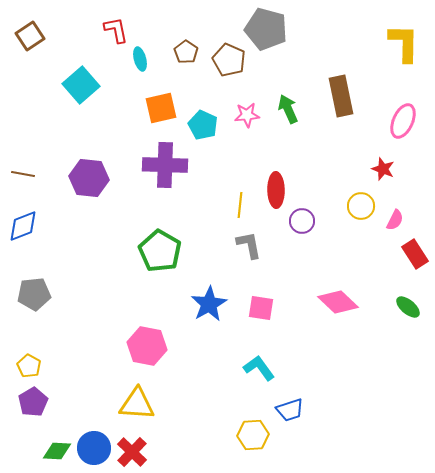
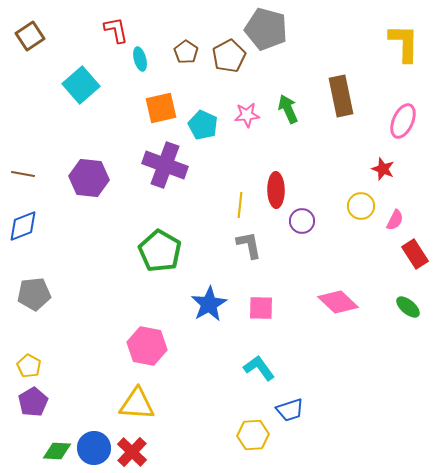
brown pentagon at (229, 60): moved 4 px up; rotated 20 degrees clockwise
purple cross at (165, 165): rotated 18 degrees clockwise
pink square at (261, 308): rotated 8 degrees counterclockwise
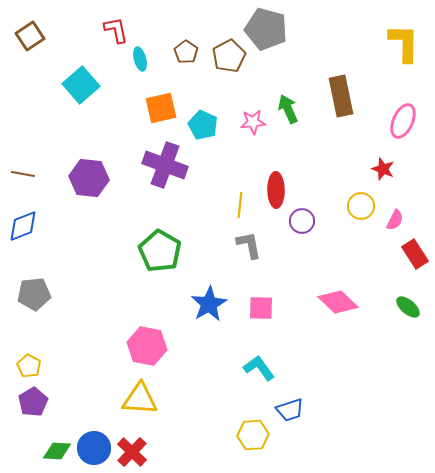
pink star at (247, 115): moved 6 px right, 7 px down
yellow triangle at (137, 404): moved 3 px right, 5 px up
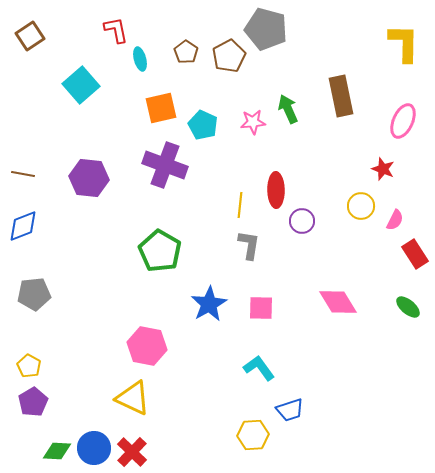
gray L-shape at (249, 245): rotated 20 degrees clockwise
pink diamond at (338, 302): rotated 15 degrees clockwise
yellow triangle at (140, 399): moved 7 px left, 1 px up; rotated 21 degrees clockwise
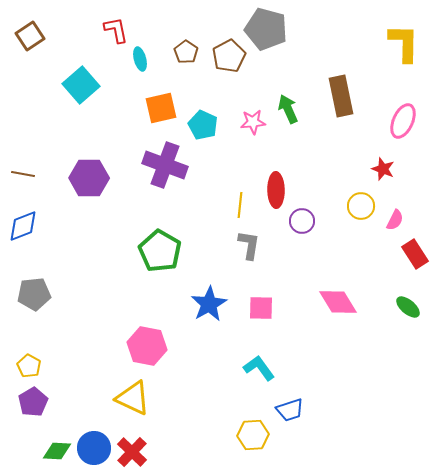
purple hexagon at (89, 178): rotated 6 degrees counterclockwise
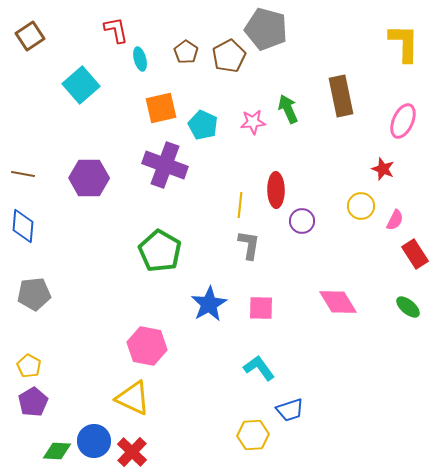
blue diamond at (23, 226): rotated 64 degrees counterclockwise
blue circle at (94, 448): moved 7 px up
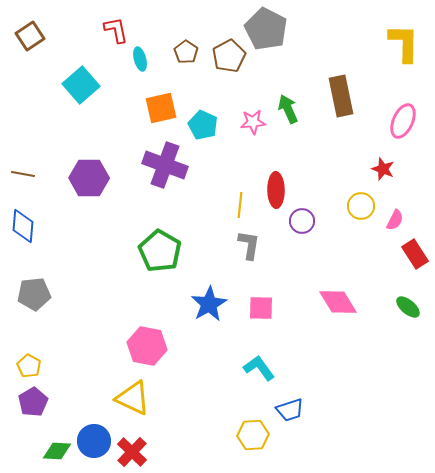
gray pentagon at (266, 29): rotated 12 degrees clockwise
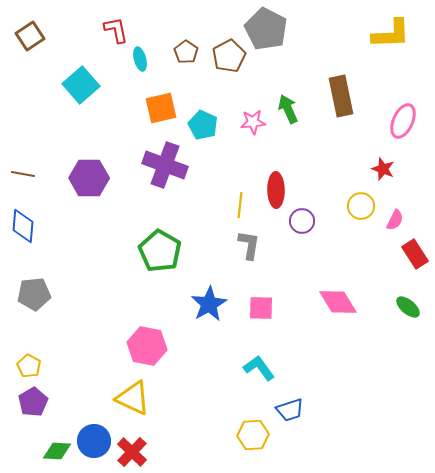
yellow L-shape at (404, 43): moved 13 px left, 9 px up; rotated 87 degrees clockwise
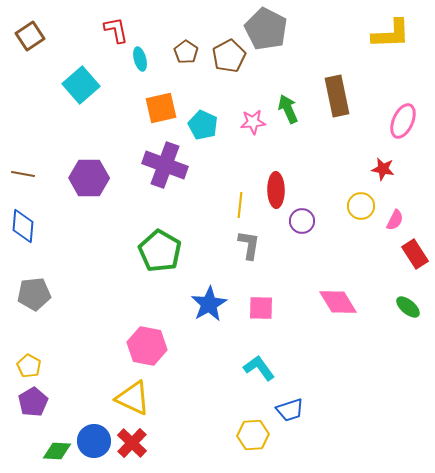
brown rectangle at (341, 96): moved 4 px left
red star at (383, 169): rotated 10 degrees counterclockwise
red cross at (132, 452): moved 9 px up
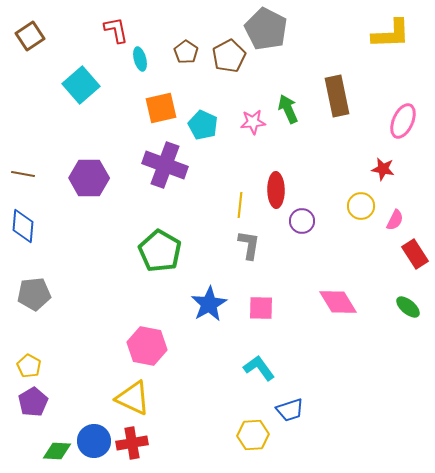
red cross at (132, 443): rotated 36 degrees clockwise
